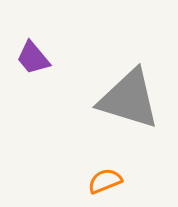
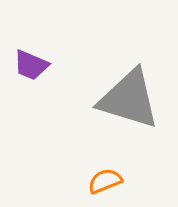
purple trapezoid: moved 2 px left, 7 px down; rotated 27 degrees counterclockwise
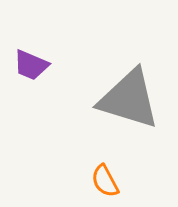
orange semicircle: rotated 96 degrees counterclockwise
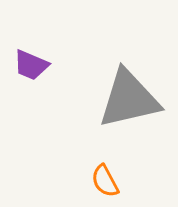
gray triangle: rotated 30 degrees counterclockwise
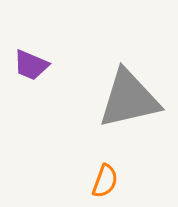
orange semicircle: rotated 132 degrees counterclockwise
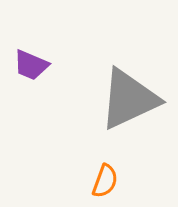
gray triangle: rotated 12 degrees counterclockwise
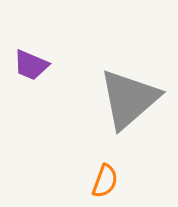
gray triangle: rotated 16 degrees counterclockwise
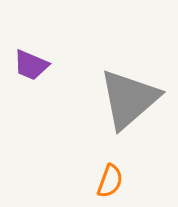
orange semicircle: moved 5 px right
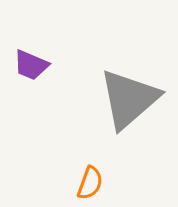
orange semicircle: moved 20 px left, 2 px down
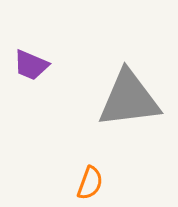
gray triangle: rotated 34 degrees clockwise
